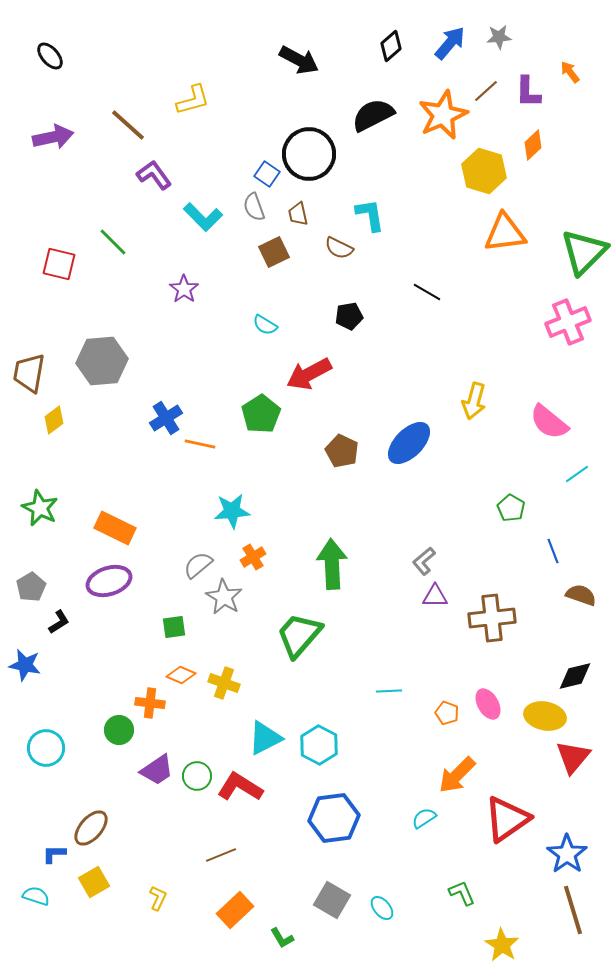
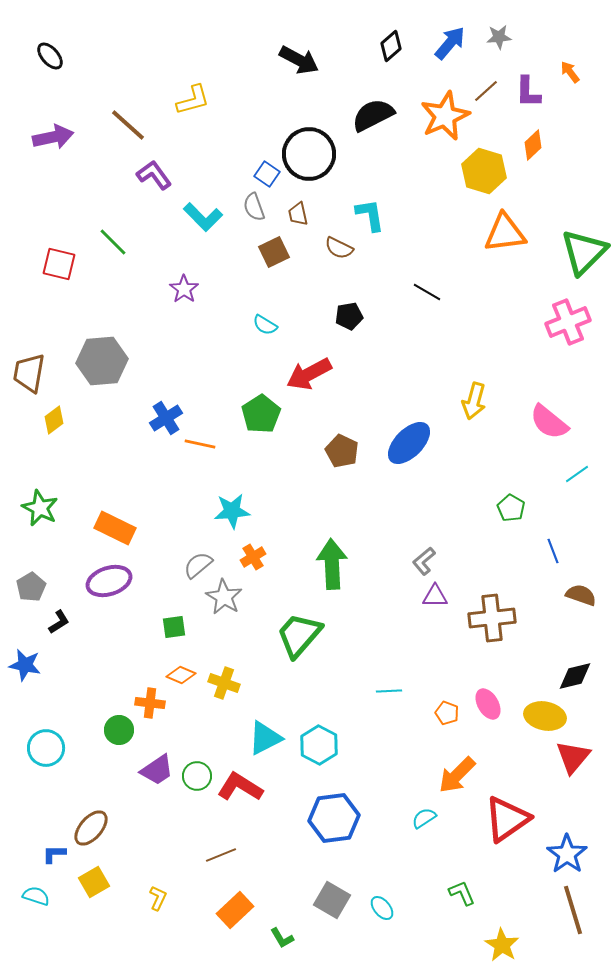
orange star at (443, 115): moved 2 px right, 1 px down
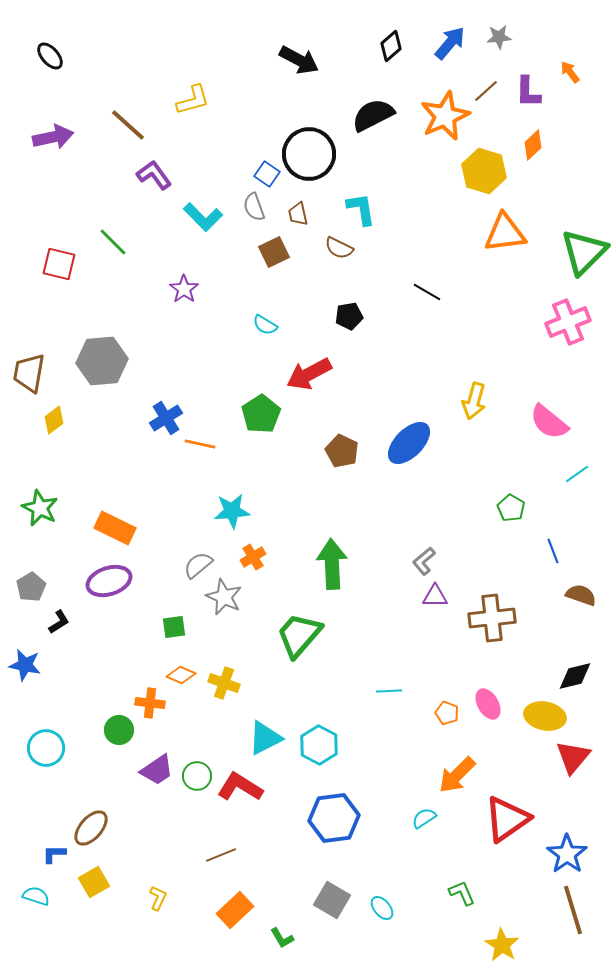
cyan L-shape at (370, 215): moved 9 px left, 6 px up
gray star at (224, 597): rotated 6 degrees counterclockwise
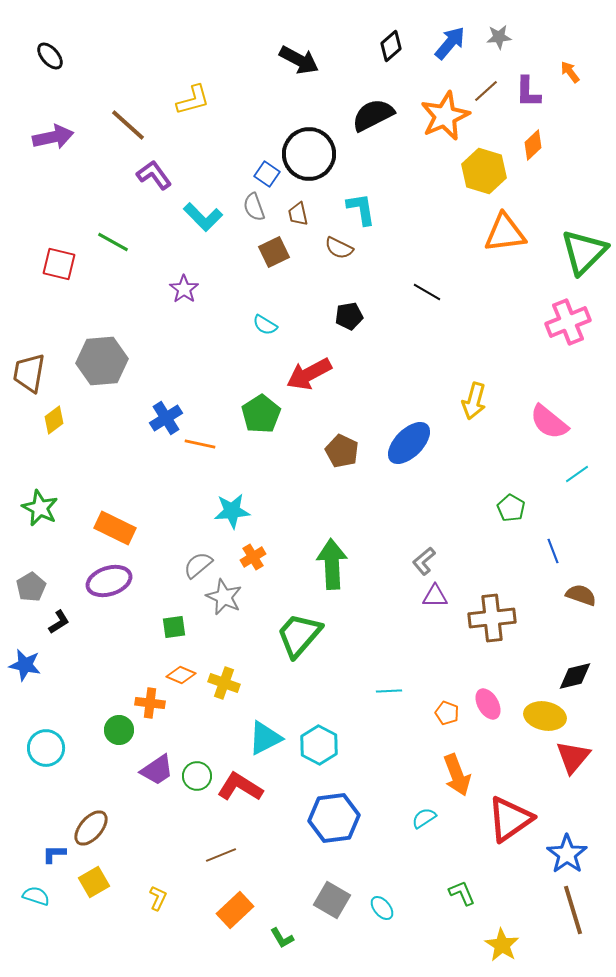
green line at (113, 242): rotated 16 degrees counterclockwise
orange arrow at (457, 775): rotated 66 degrees counterclockwise
red triangle at (507, 819): moved 3 px right
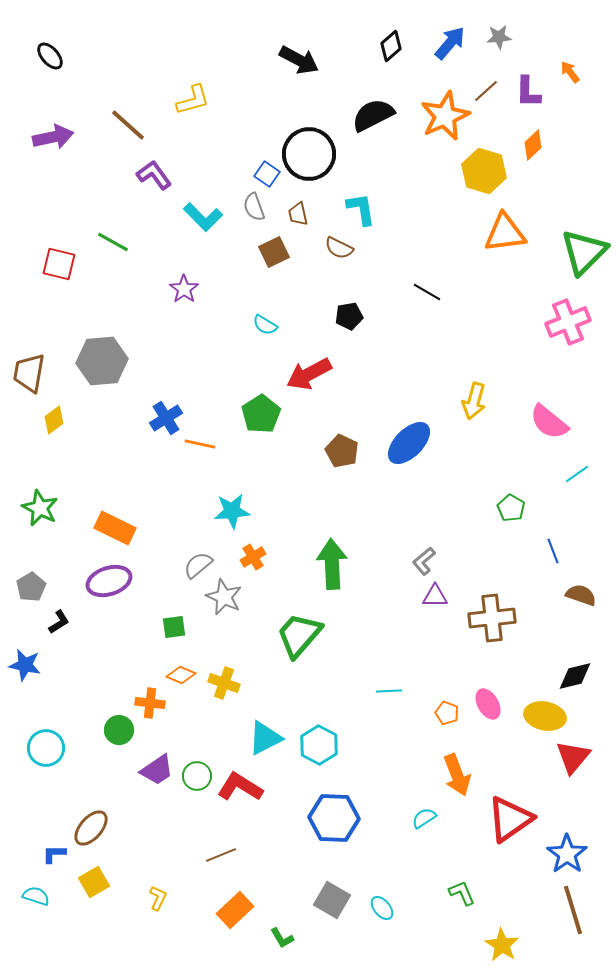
blue hexagon at (334, 818): rotated 9 degrees clockwise
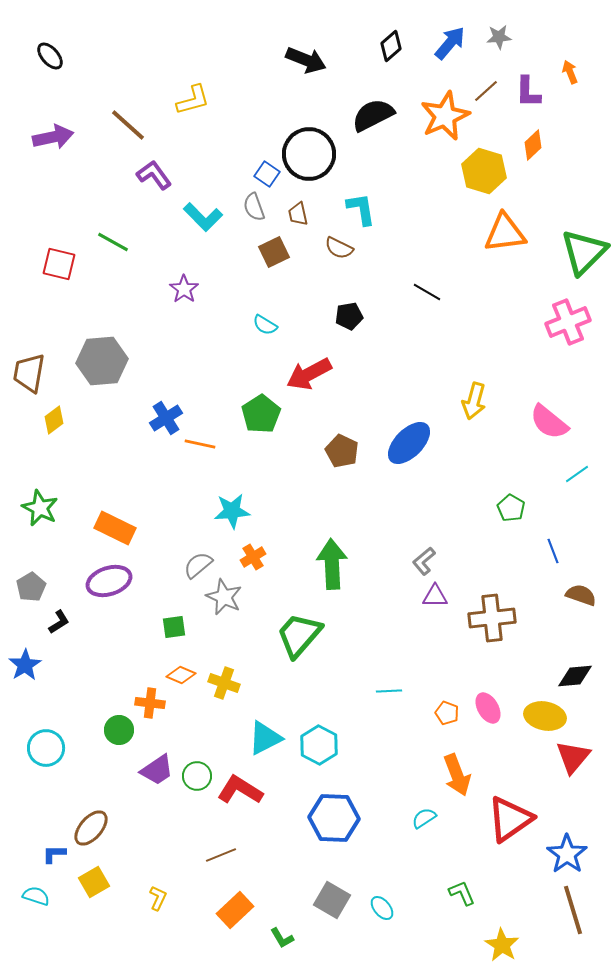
black arrow at (299, 60): moved 7 px right; rotated 6 degrees counterclockwise
orange arrow at (570, 72): rotated 15 degrees clockwise
blue star at (25, 665): rotated 28 degrees clockwise
black diamond at (575, 676): rotated 9 degrees clockwise
pink ellipse at (488, 704): moved 4 px down
red L-shape at (240, 787): moved 3 px down
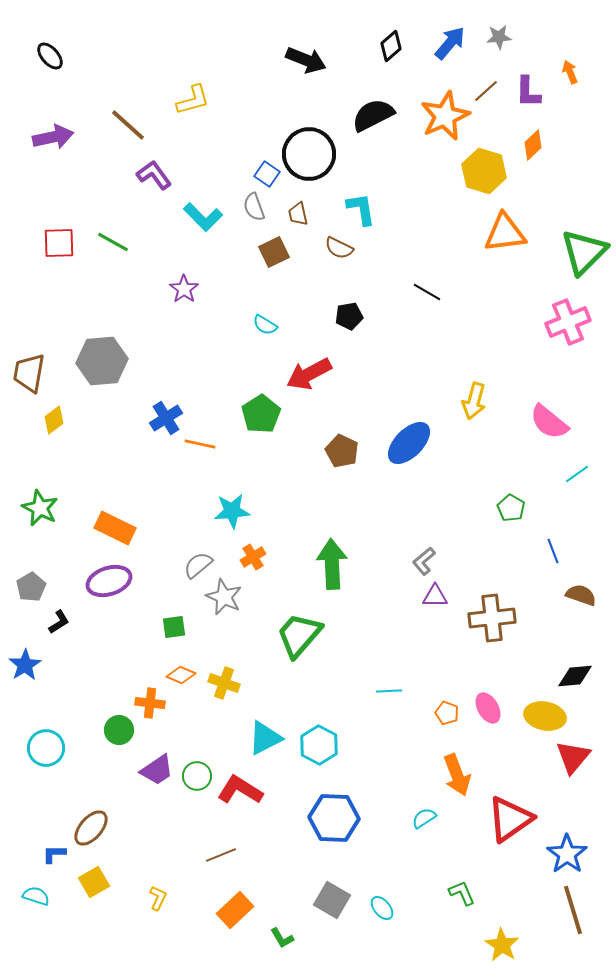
red square at (59, 264): moved 21 px up; rotated 16 degrees counterclockwise
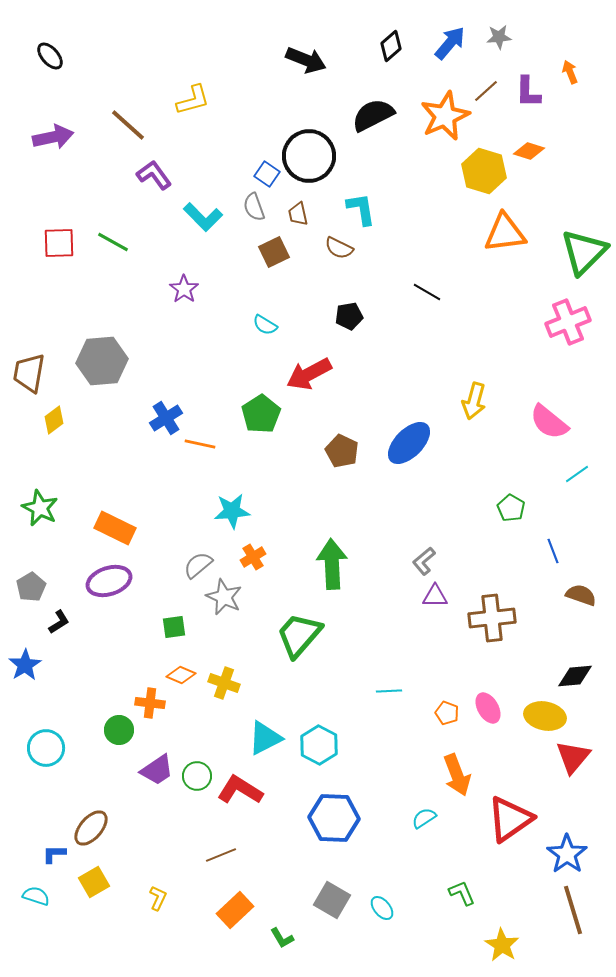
orange diamond at (533, 145): moved 4 px left, 6 px down; rotated 60 degrees clockwise
black circle at (309, 154): moved 2 px down
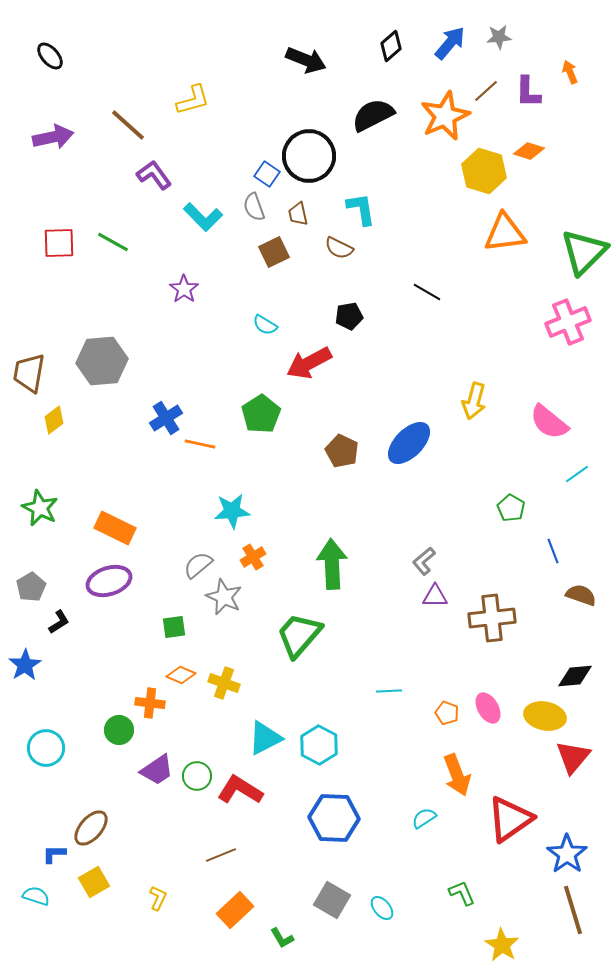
red arrow at (309, 374): moved 11 px up
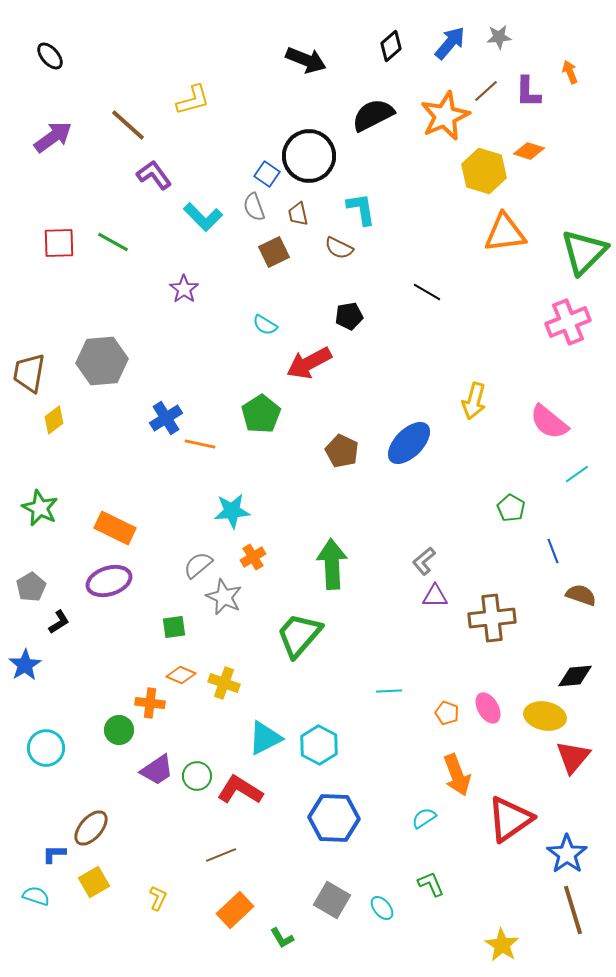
purple arrow at (53, 137): rotated 24 degrees counterclockwise
green L-shape at (462, 893): moved 31 px left, 9 px up
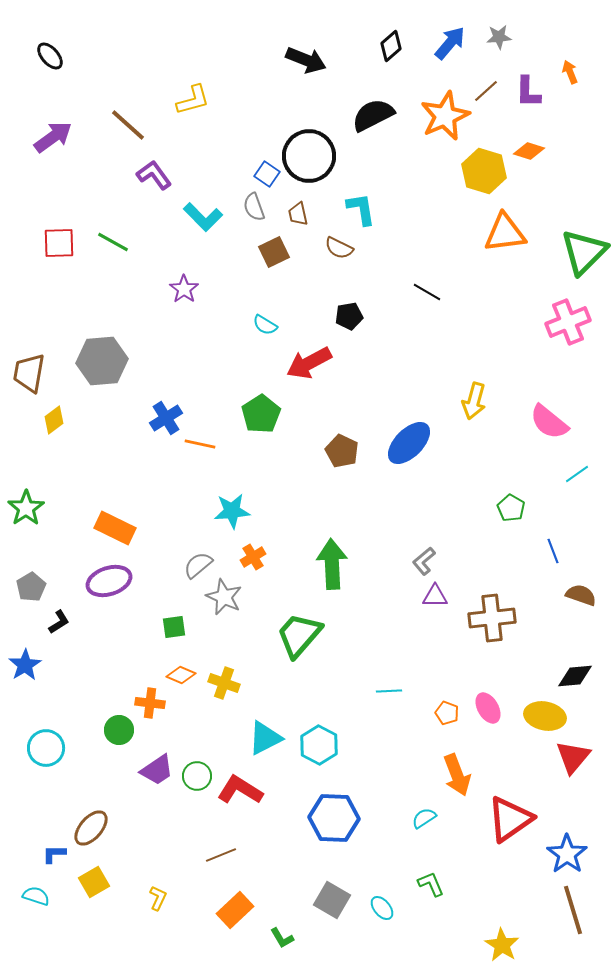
green star at (40, 508): moved 14 px left; rotated 12 degrees clockwise
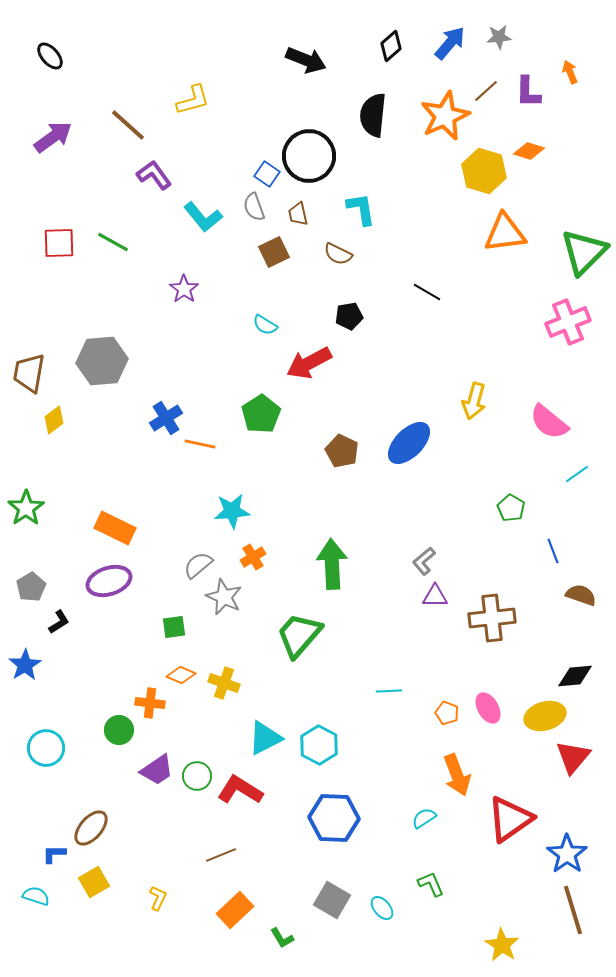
black semicircle at (373, 115): rotated 57 degrees counterclockwise
cyan L-shape at (203, 217): rotated 6 degrees clockwise
brown semicircle at (339, 248): moved 1 px left, 6 px down
yellow ellipse at (545, 716): rotated 27 degrees counterclockwise
